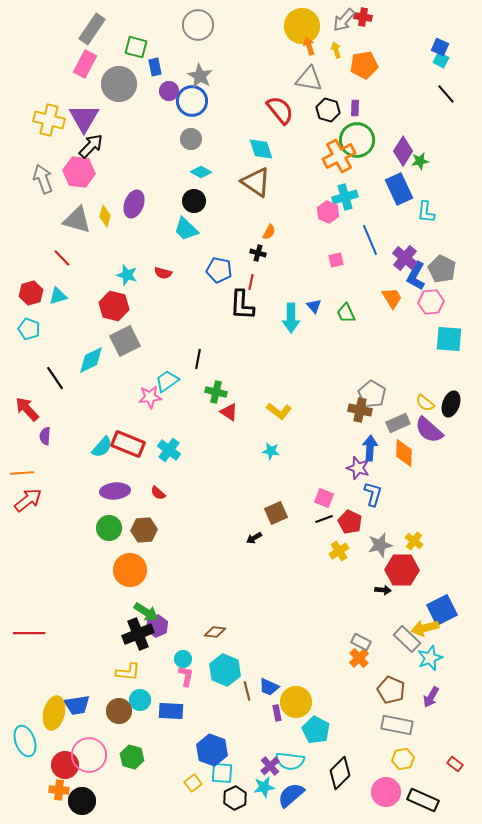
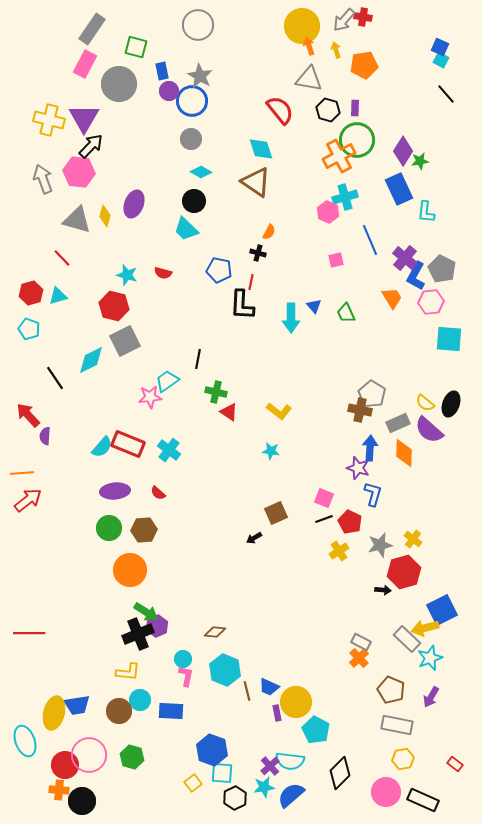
blue rectangle at (155, 67): moved 7 px right, 4 px down
red arrow at (27, 409): moved 1 px right, 6 px down
yellow cross at (414, 541): moved 1 px left, 2 px up
red hexagon at (402, 570): moved 2 px right, 2 px down; rotated 16 degrees counterclockwise
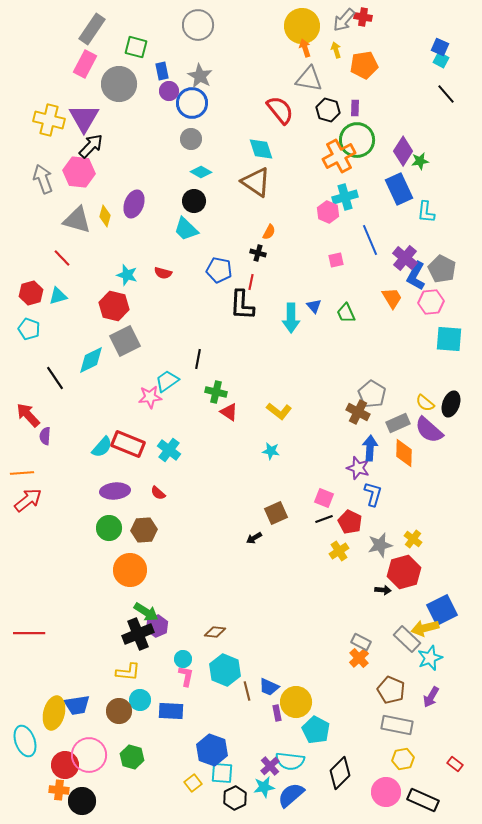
orange arrow at (309, 46): moved 4 px left, 2 px down
blue circle at (192, 101): moved 2 px down
brown cross at (360, 410): moved 2 px left, 2 px down; rotated 15 degrees clockwise
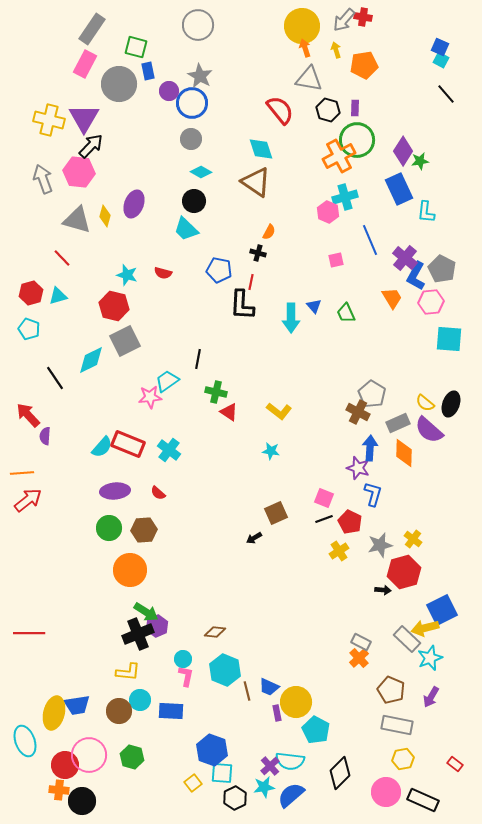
blue rectangle at (162, 71): moved 14 px left
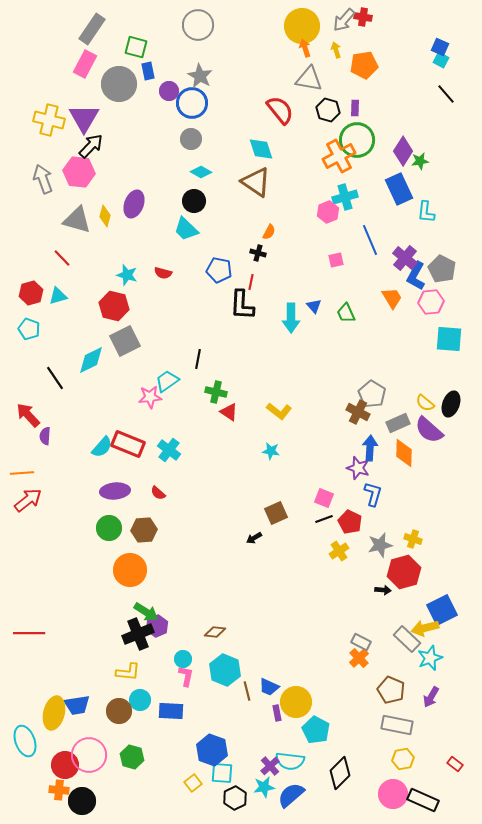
pink hexagon at (328, 212): rotated 15 degrees clockwise
yellow cross at (413, 539): rotated 18 degrees counterclockwise
pink circle at (386, 792): moved 7 px right, 2 px down
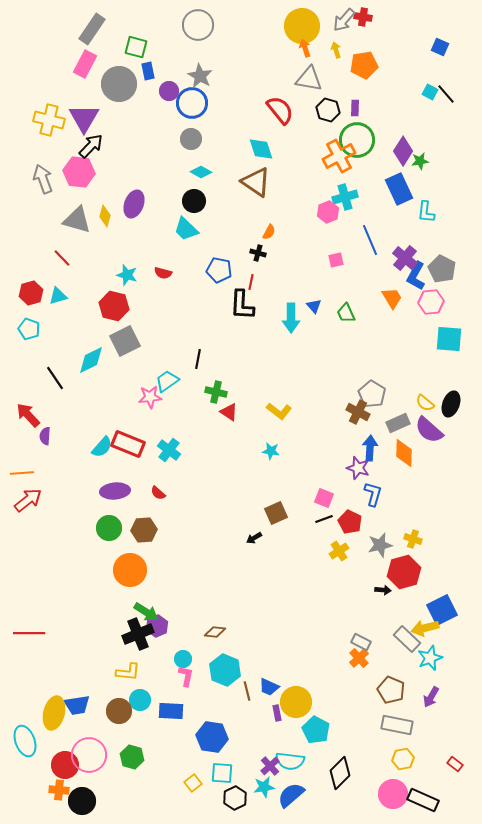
cyan square at (441, 60): moved 11 px left, 32 px down
blue hexagon at (212, 750): moved 13 px up; rotated 12 degrees counterclockwise
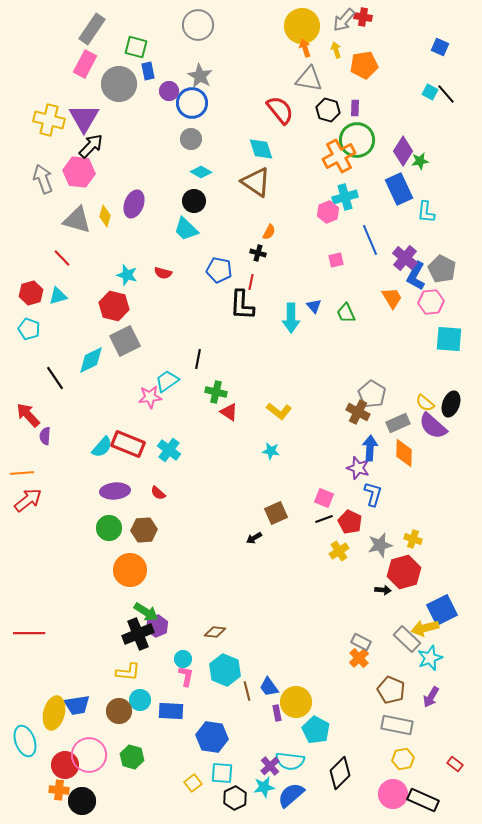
purple semicircle at (429, 430): moved 4 px right, 4 px up
blue trapezoid at (269, 687): rotated 30 degrees clockwise
